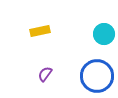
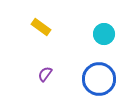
yellow rectangle: moved 1 px right, 4 px up; rotated 48 degrees clockwise
blue circle: moved 2 px right, 3 px down
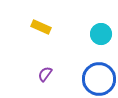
yellow rectangle: rotated 12 degrees counterclockwise
cyan circle: moved 3 px left
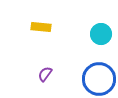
yellow rectangle: rotated 18 degrees counterclockwise
